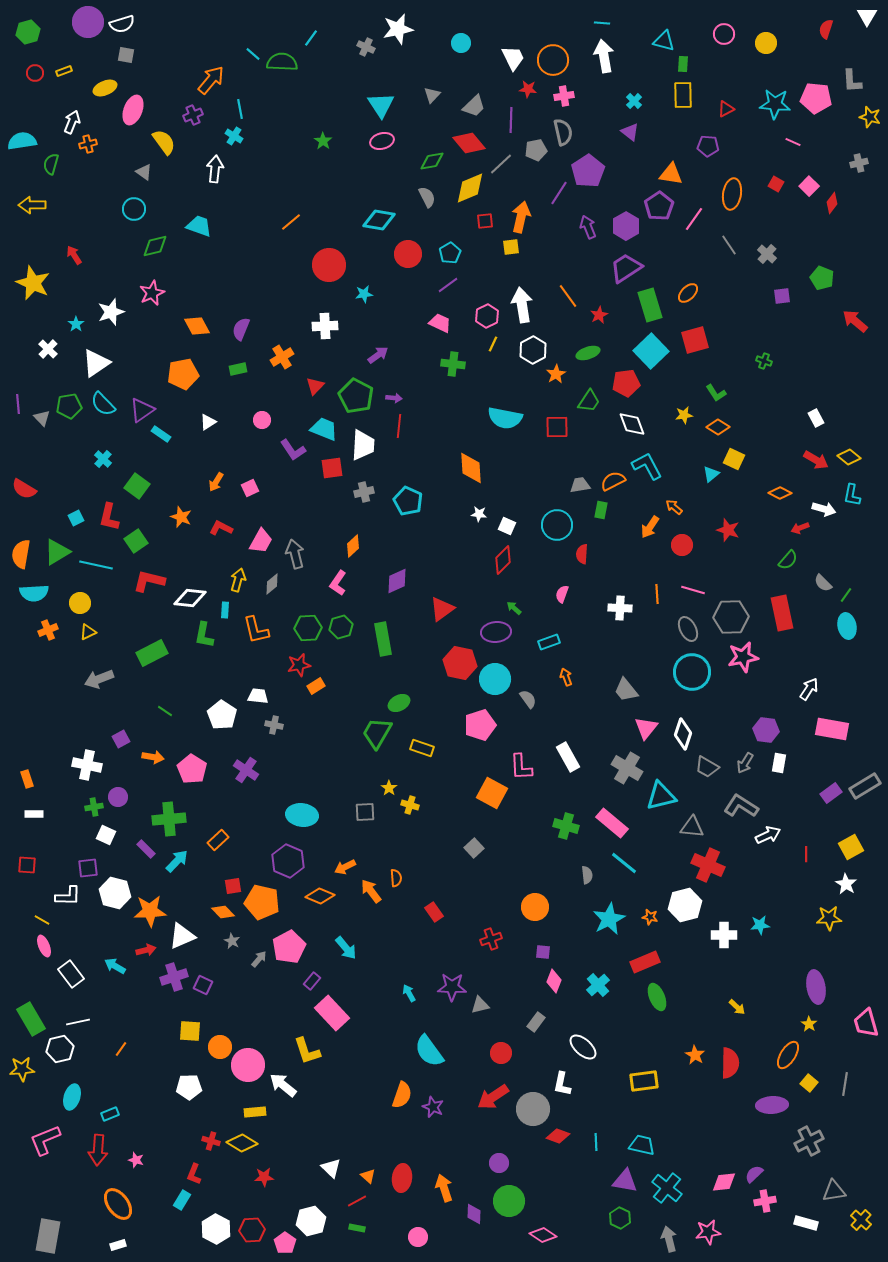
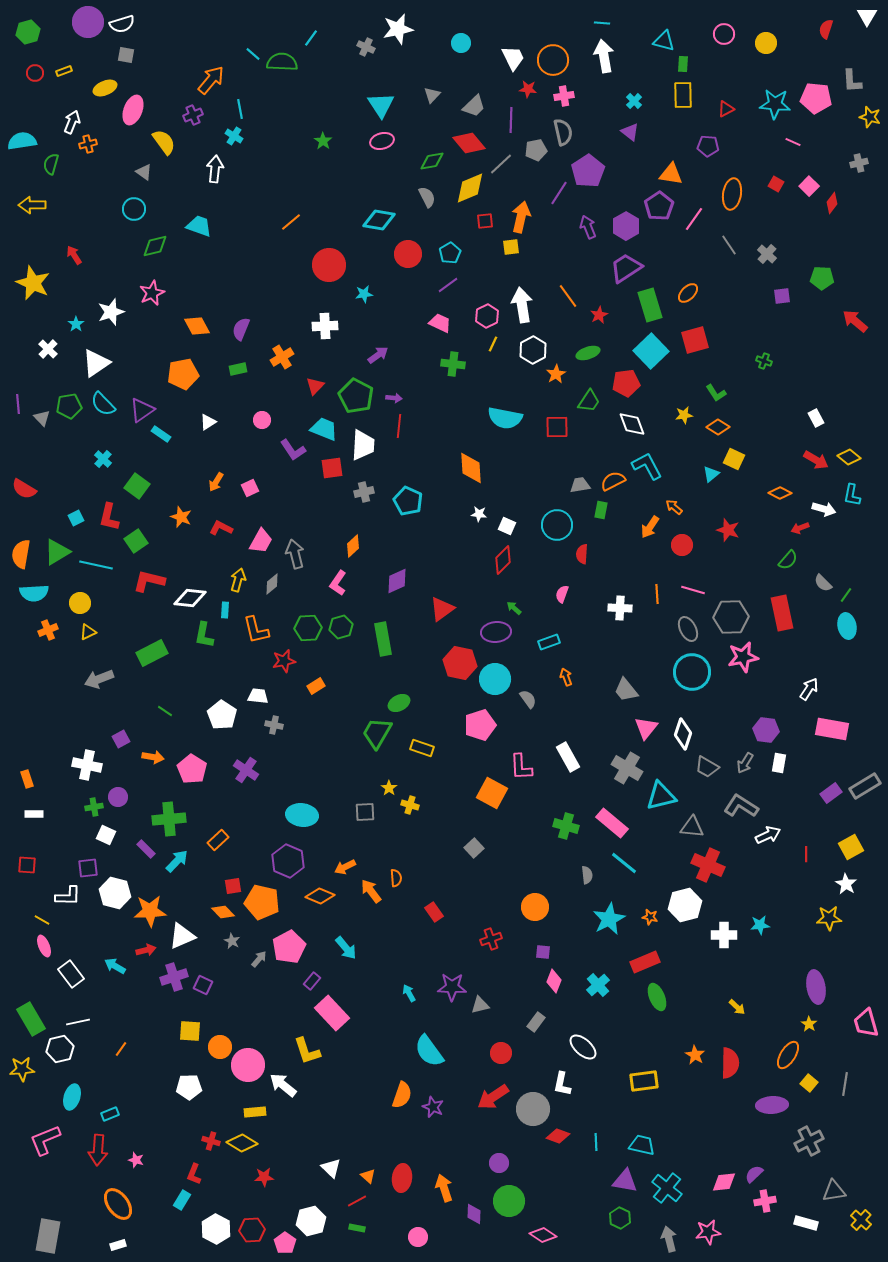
green pentagon at (822, 278): rotated 20 degrees counterclockwise
red star at (299, 665): moved 15 px left, 4 px up
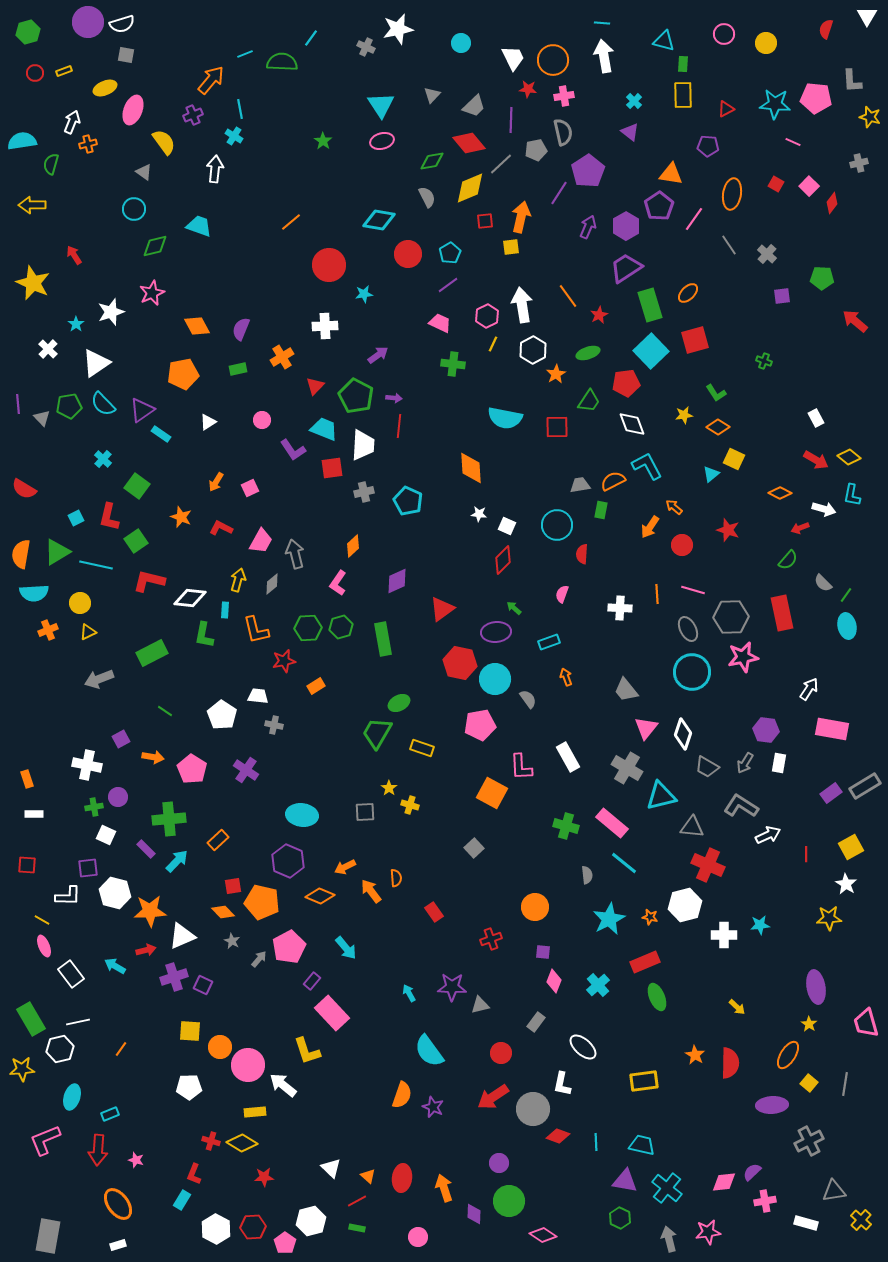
cyan line at (253, 54): moved 8 px left; rotated 63 degrees counterclockwise
purple arrow at (588, 227): rotated 45 degrees clockwise
pink pentagon at (480, 725): rotated 8 degrees clockwise
purple semicircle at (754, 1174): moved 2 px left, 2 px up
red hexagon at (252, 1230): moved 1 px right, 3 px up
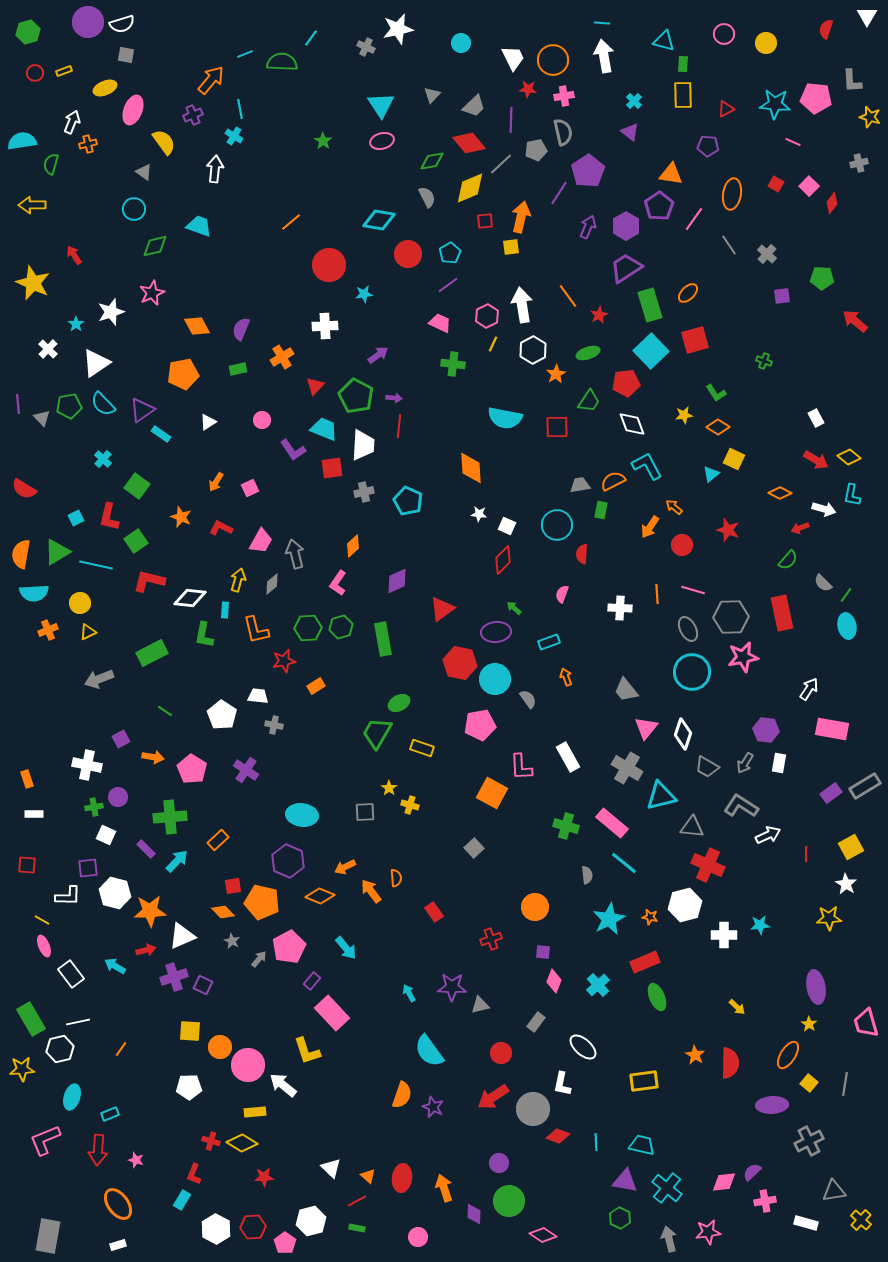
green cross at (169, 819): moved 1 px right, 2 px up
